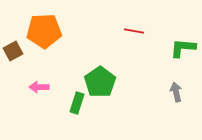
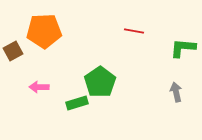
green rectangle: rotated 55 degrees clockwise
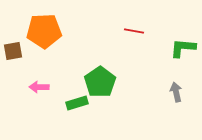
brown square: rotated 18 degrees clockwise
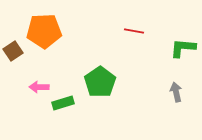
brown square: rotated 24 degrees counterclockwise
green rectangle: moved 14 px left
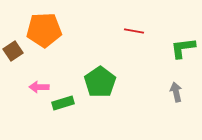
orange pentagon: moved 1 px up
green L-shape: rotated 12 degrees counterclockwise
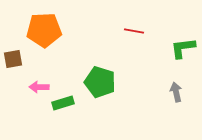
brown square: moved 8 px down; rotated 24 degrees clockwise
green pentagon: rotated 20 degrees counterclockwise
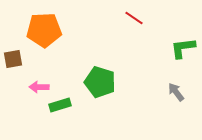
red line: moved 13 px up; rotated 24 degrees clockwise
gray arrow: rotated 24 degrees counterclockwise
green rectangle: moved 3 px left, 2 px down
